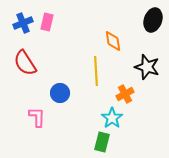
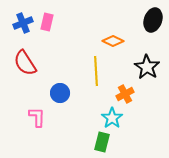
orange diamond: rotated 55 degrees counterclockwise
black star: rotated 15 degrees clockwise
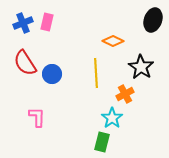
black star: moved 6 px left
yellow line: moved 2 px down
blue circle: moved 8 px left, 19 px up
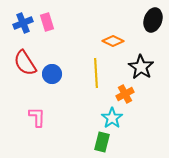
pink rectangle: rotated 30 degrees counterclockwise
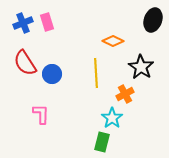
pink L-shape: moved 4 px right, 3 px up
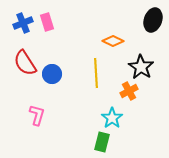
orange cross: moved 4 px right, 3 px up
pink L-shape: moved 4 px left, 1 px down; rotated 15 degrees clockwise
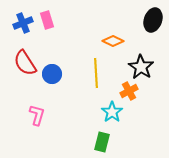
pink rectangle: moved 2 px up
cyan star: moved 6 px up
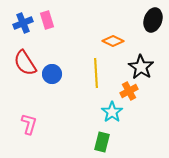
pink L-shape: moved 8 px left, 9 px down
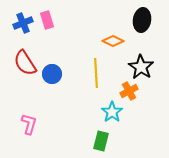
black ellipse: moved 11 px left; rotated 10 degrees counterclockwise
green rectangle: moved 1 px left, 1 px up
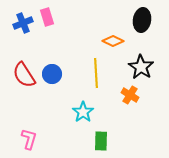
pink rectangle: moved 3 px up
red semicircle: moved 1 px left, 12 px down
orange cross: moved 1 px right, 4 px down; rotated 30 degrees counterclockwise
cyan star: moved 29 px left
pink L-shape: moved 15 px down
green rectangle: rotated 12 degrees counterclockwise
